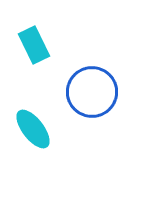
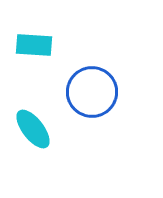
cyan rectangle: rotated 60 degrees counterclockwise
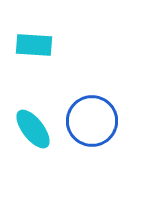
blue circle: moved 29 px down
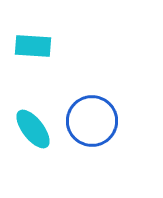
cyan rectangle: moved 1 px left, 1 px down
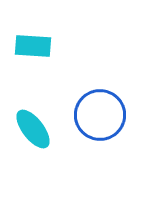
blue circle: moved 8 px right, 6 px up
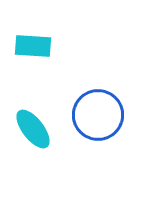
blue circle: moved 2 px left
